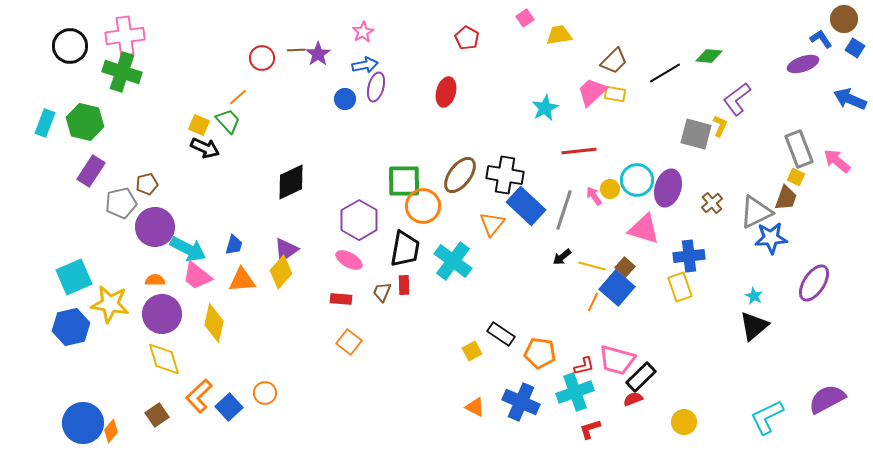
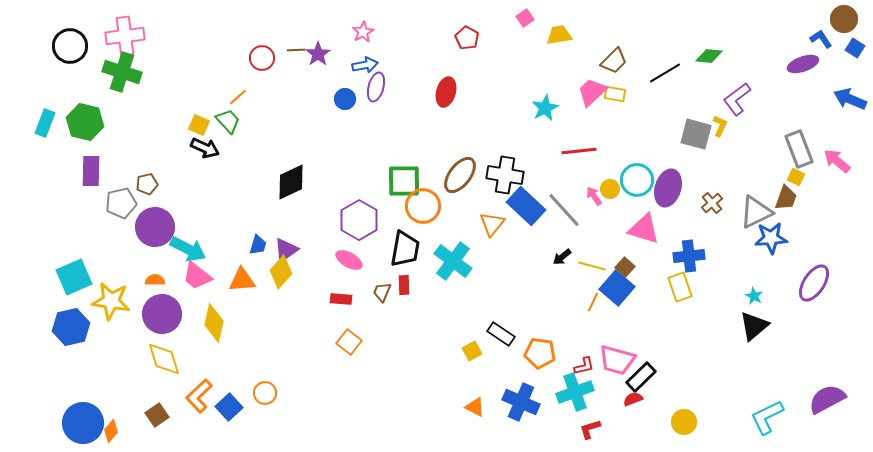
purple rectangle at (91, 171): rotated 32 degrees counterclockwise
gray line at (564, 210): rotated 60 degrees counterclockwise
blue trapezoid at (234, 245): moved 24 px right
yellow star at (110, 304): moved 1 px right, 3 px up
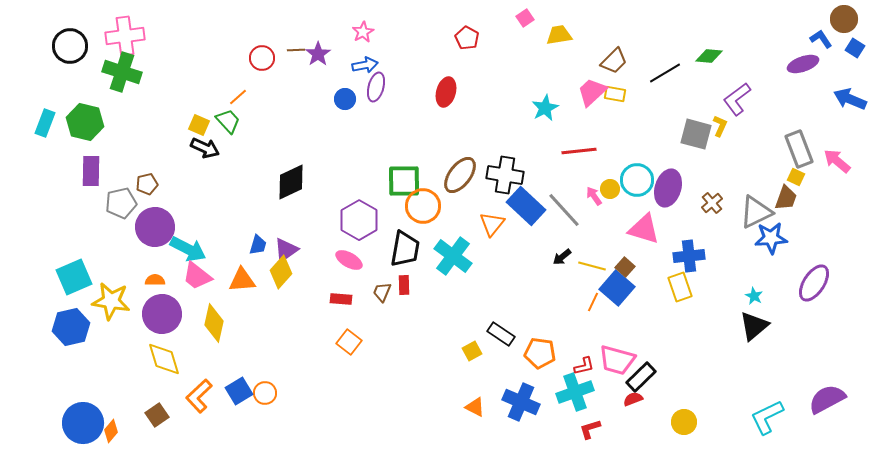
cyan cross at (453, 261): moved 5 px up
blue square at (229, 407): moved 10 px right, 16 px up; rotated 12 degrees clockwise
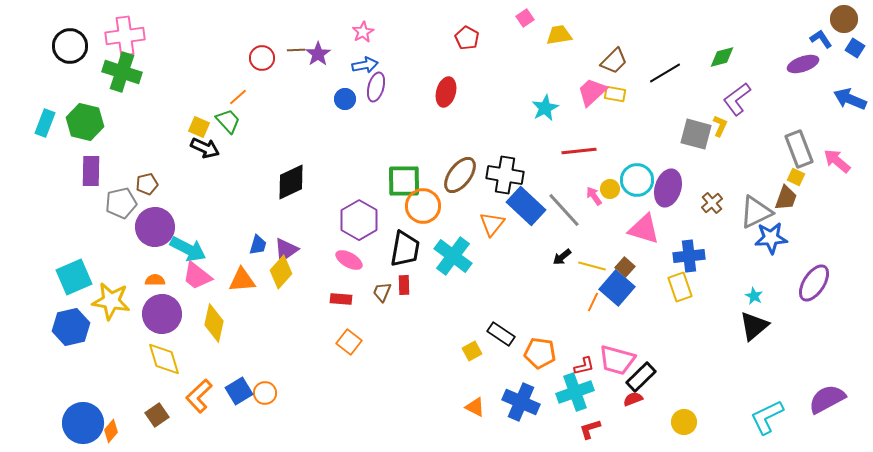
green diamond at (709, 56): moved 13 px right, 1 px down; rotated 20 degrees counterclockwise
yellow square at (199, 125): moved 2 px down
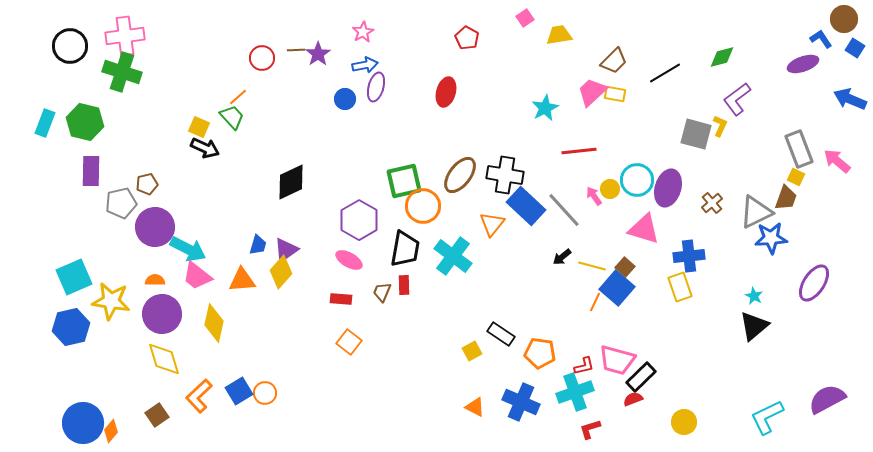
green trapezoid at (228, 121): moved 4 px right, 4 px up
green square at (404, 181): rotated 12 degrees counterclockwise
orange line at (593, 302): moved 2 px right
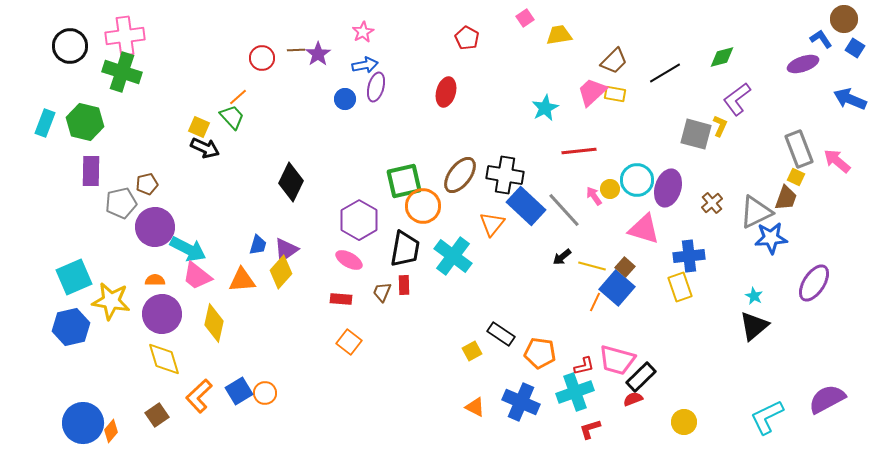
black diamond at (291, 182): rotated 39 degrees counterclockwise
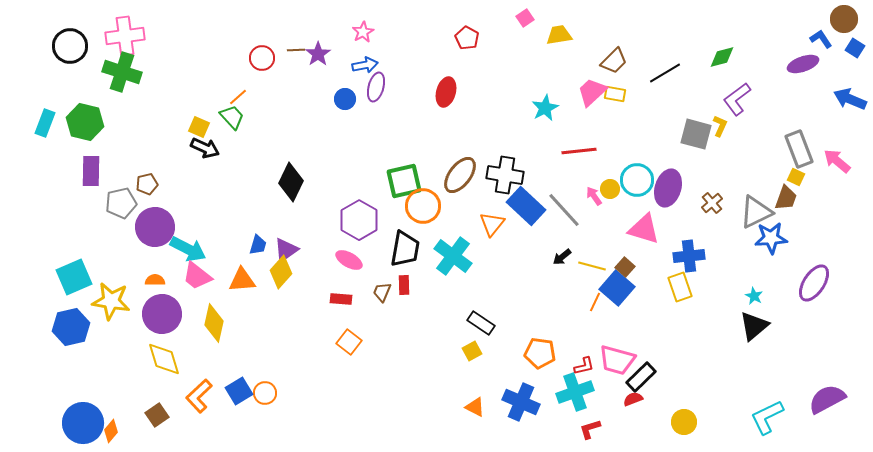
black rectangle at (501, 334): moved 20 px left, 11 px up
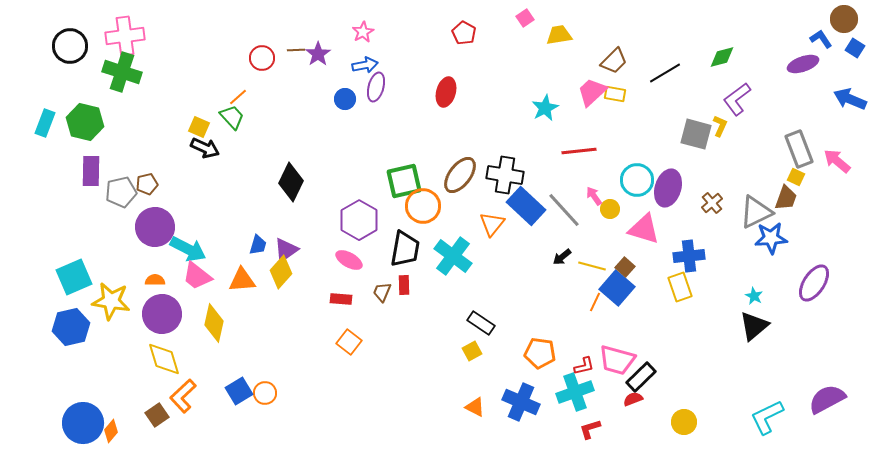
red pentagon at (467, 38): moved 3 px left, 5 px up
yellow circle at (610, 189): moved 20 px down
gray pentagon at (121, 203): moved 11 px up
orange L-shape at (199, 396): moved 16 px left
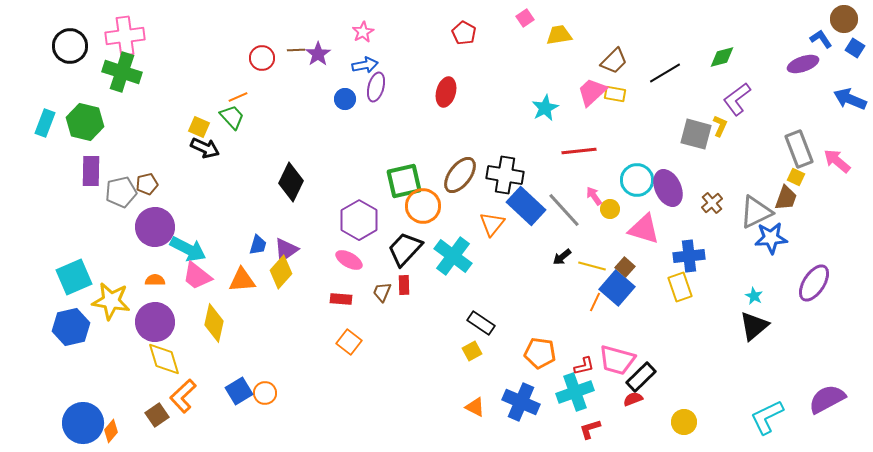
orange line at (238, 97): rotated 18 degrees clockwise
purple ellipse at (668, 188): rotated 42 degrees counterclockwise
black trapezoid at (405, 249): rotated 147 degrees counterclockwise
purple circle at (162, 314): moved 7 px left, 8 px down
